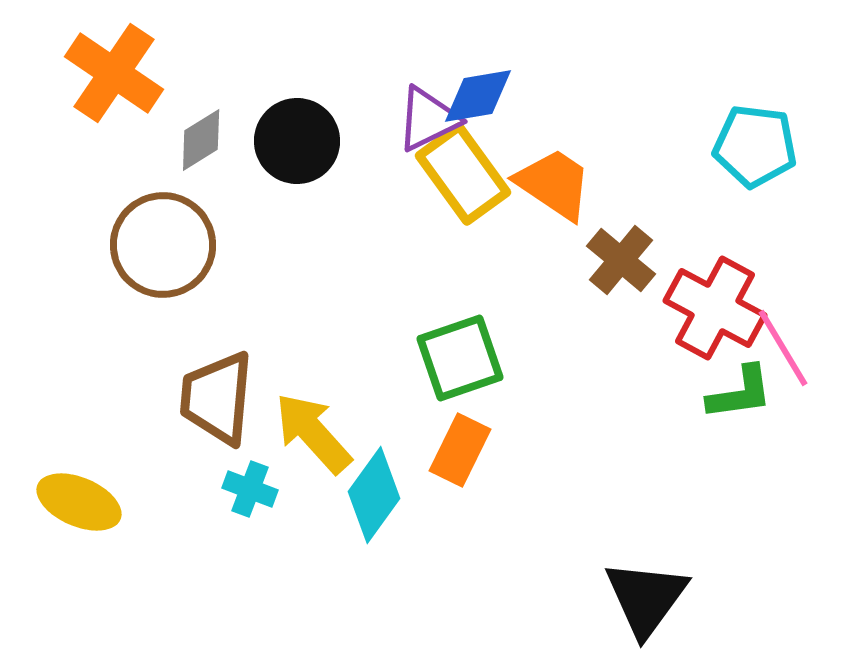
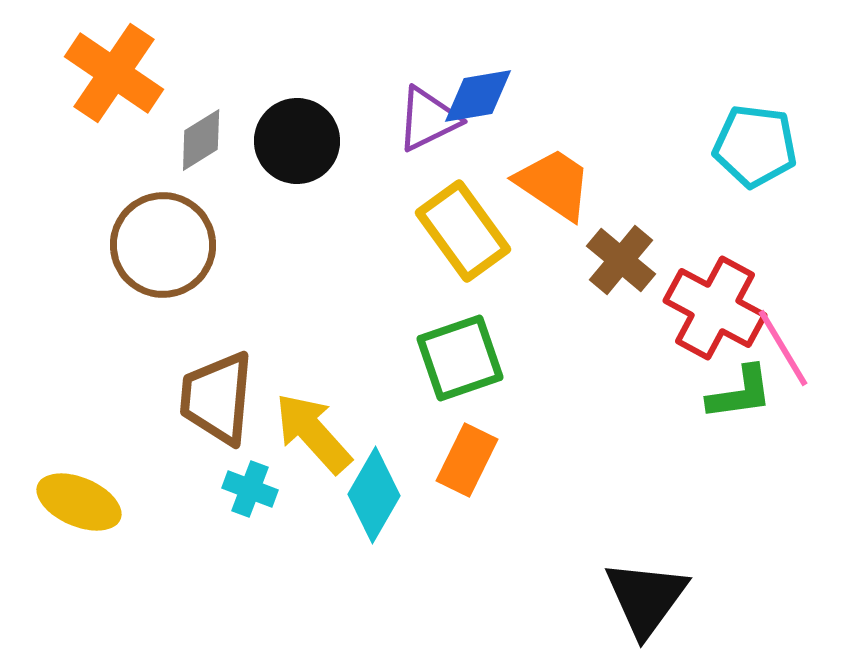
yellow rectangle: moved 57 px down
orange rectangle: moved 7 px right, 10 px down
cyan diamond: rotated 6 degrees counterclockwise
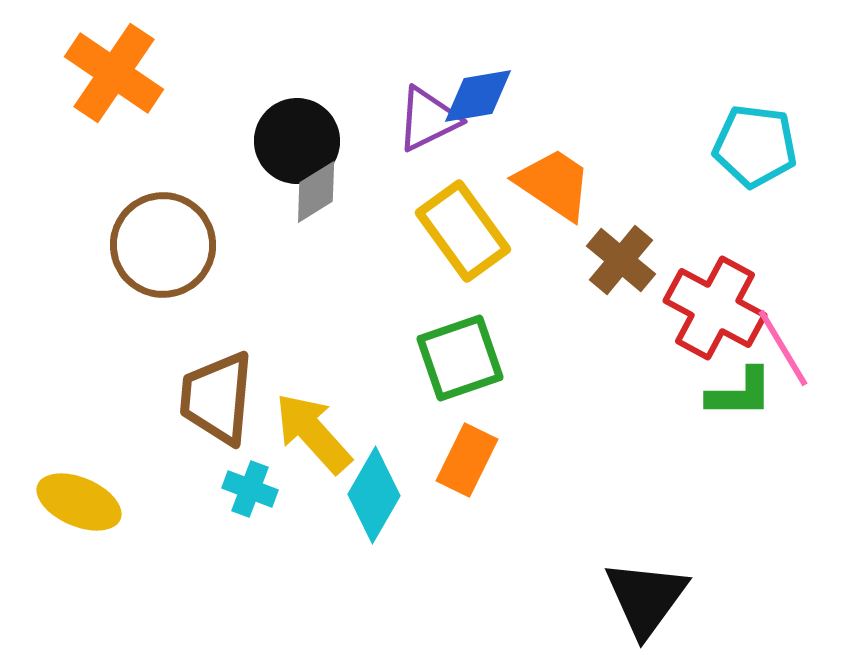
gray diamond: moved 115 px right, 52 px down
green L-shape: rotated 8 degrees clockwise
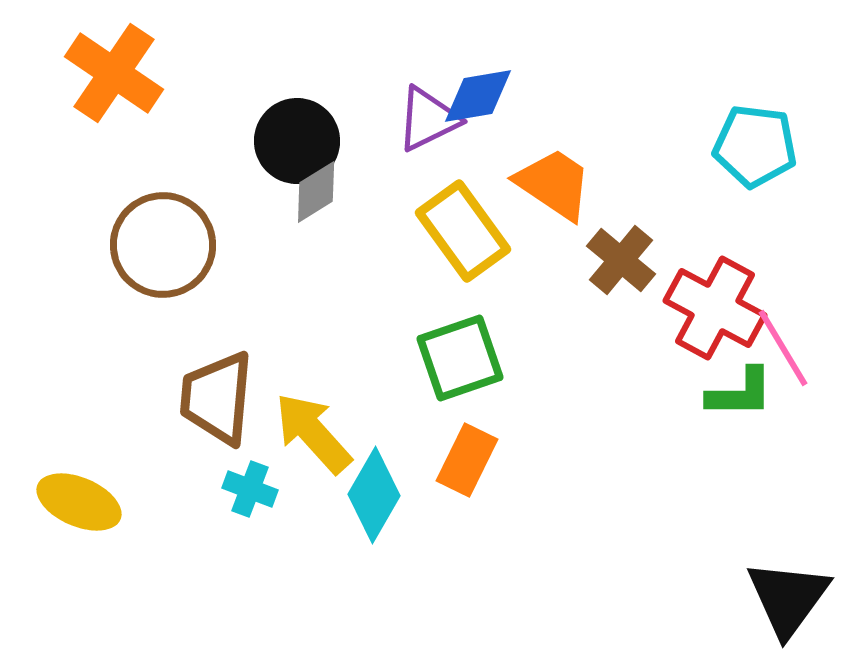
black triangle: moved 142 px right
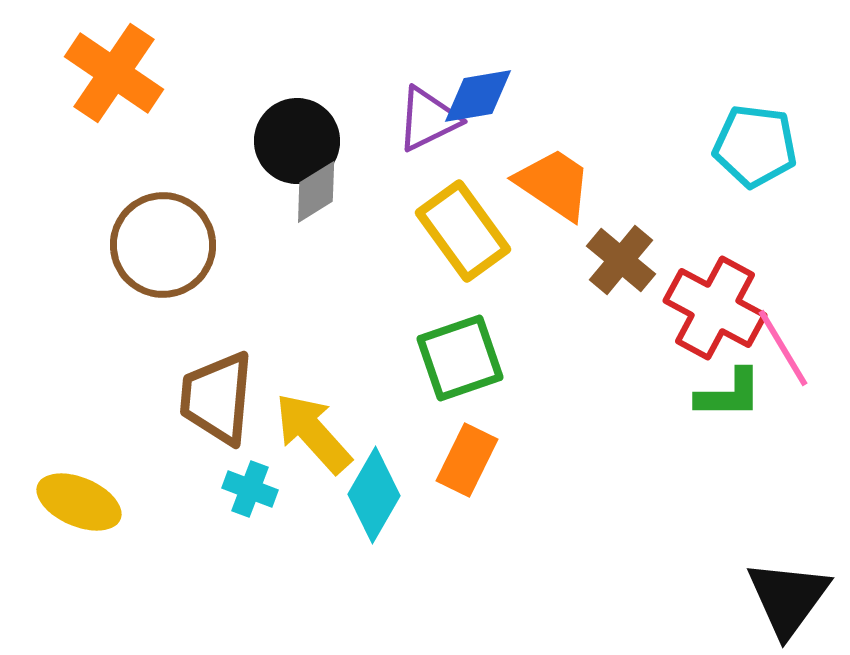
green L-shape: moved 11 px left, 1 px down
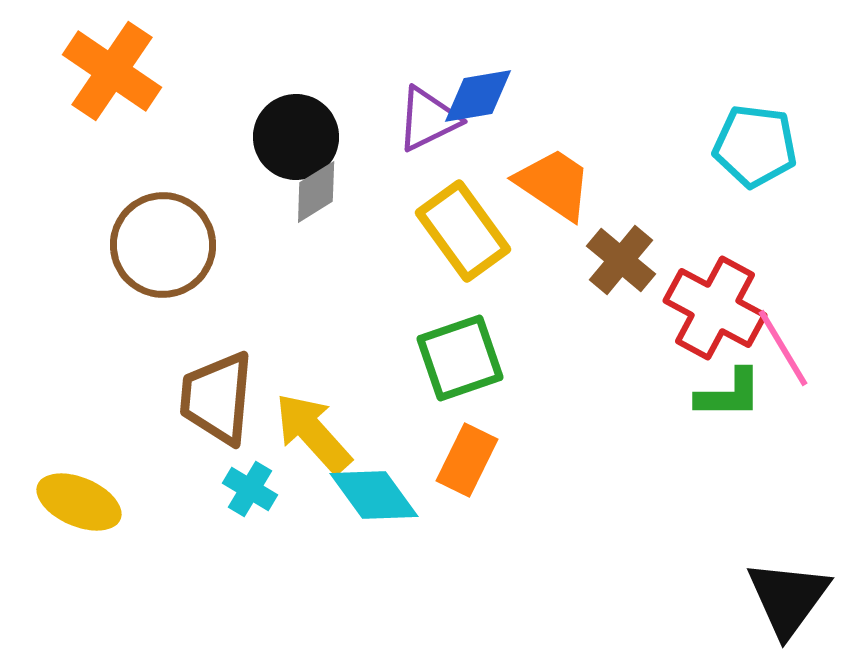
orange cross: moved 2 px left, 2 px up
black circle: moved 1 px left, 4 px up
cyan cross: rotated 10 degrees clockwise
cyan diamond: rotated 66 degrees counterclockwise
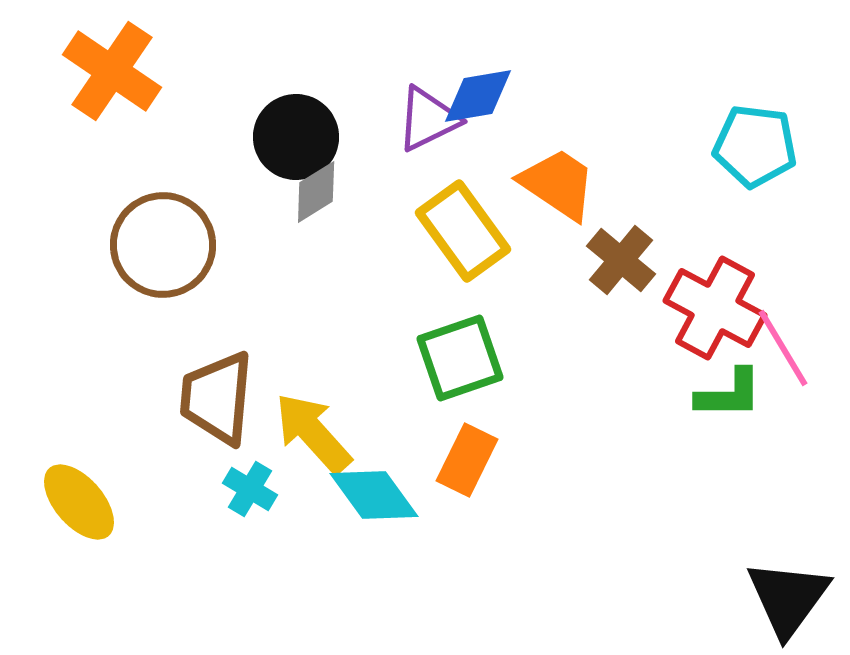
orange trapezoid: moved 4 px right
yellow ellipse: rotated 26 degrees clockwise
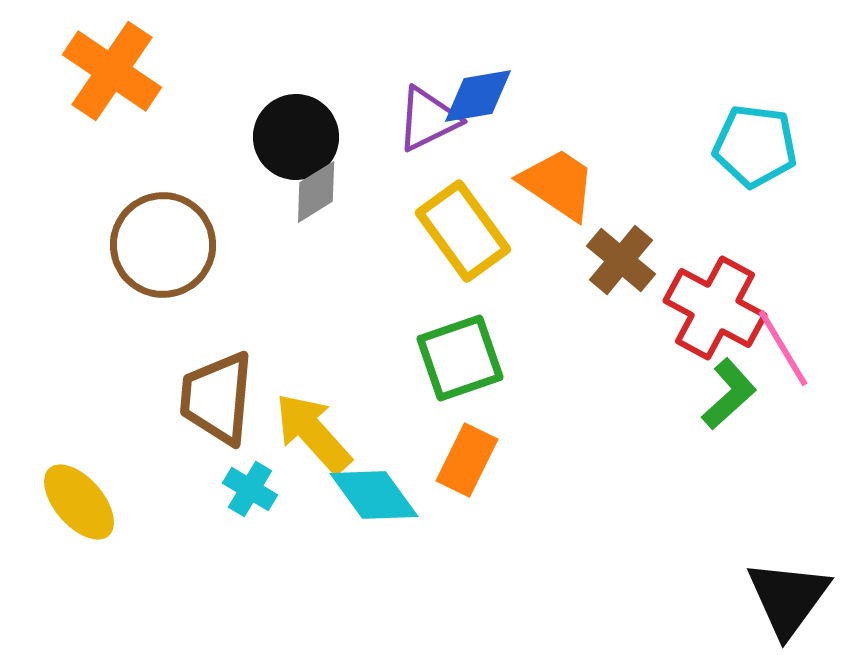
green L-shape: rotated 42 degrees counterclockwise
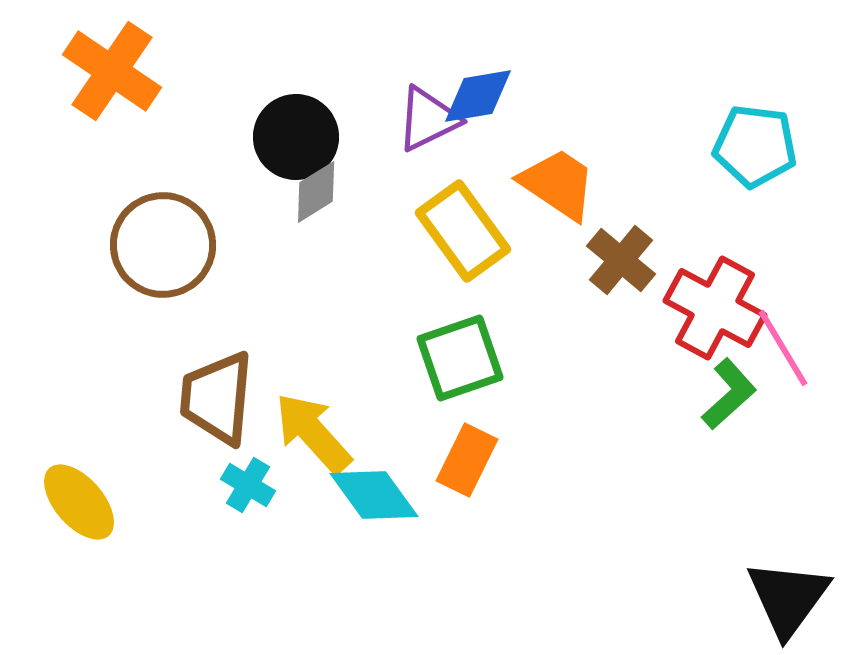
cyan cross: moved 2 px left, 4 px up
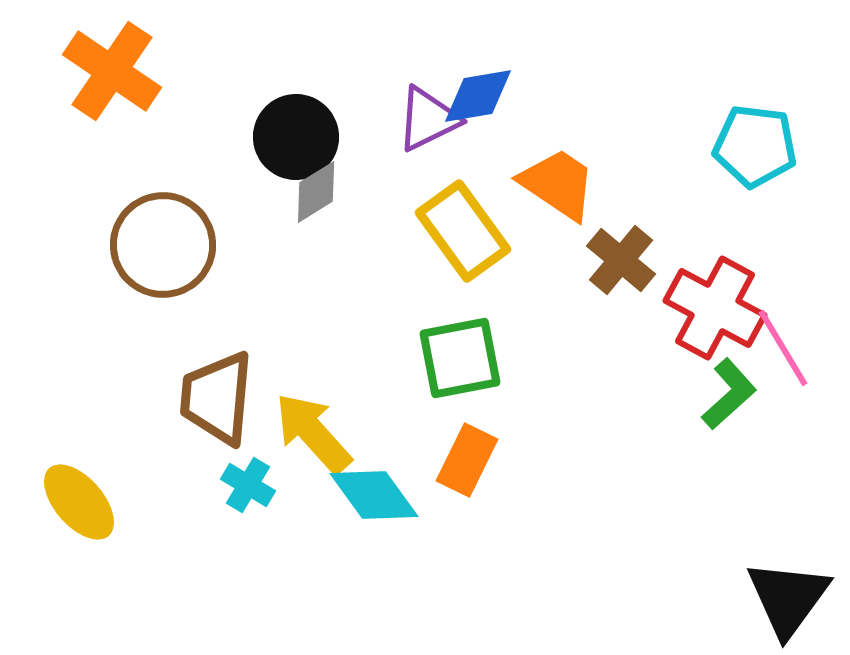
green square: rotated 8 degrees clockwise
